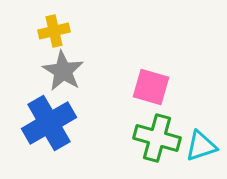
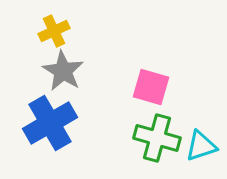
yellow cross: rotated 12 degrees counterclockwise
blue cross: moved 1 px right
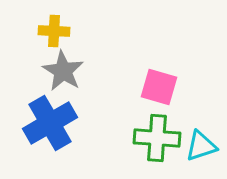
yellow cross: rotated 28 degrees clockwise
pink square: moved 8 px right
green cross: rotated 12 degrees counterclockwise
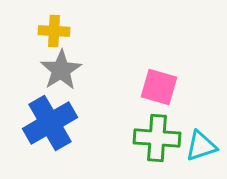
gray star: moved 2 px left, 1 px up; rotated 9 degrees clockwise
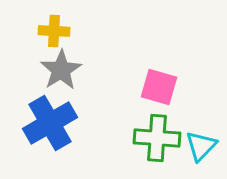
cyan triangle: rotated 28 degrees counterclockwise
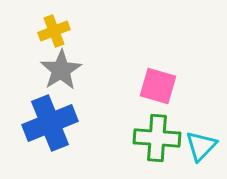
yellow cross: rotated 24 degrees counterclockwise
pink square: moved 1 px left, 1 px up
blue cross: rotated 8 degrees clockwise
